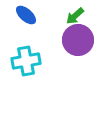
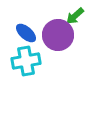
blue ellipse: moved 18 px down
purple circle: moved 20 px left, 5 px up
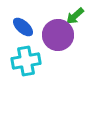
blue ellipse: moved 3 px left, 6 px up
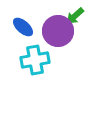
purple circle: moved 4 px up
cyan cross: moved 9 px right, 1 px up
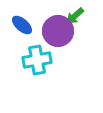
blue ellipse: moved 1 px left, 2 px up
cyan cross: moved 2 px right
